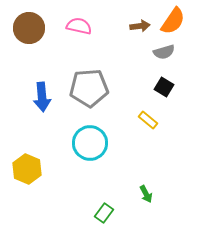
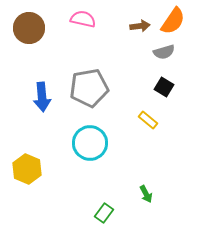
pink semicircle: moved 4 px right, 7 px up
gray pentagon: rotated 6 degrees counterclockwise
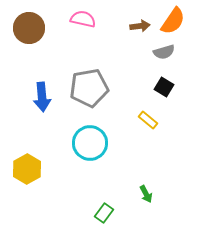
yellow hexagon: rotated 8 degrees clockwise
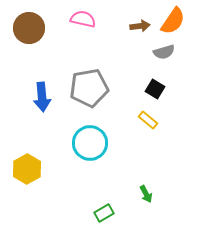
black square: moved 9 px left, 2 px down
green rectangle: rotated 24 degrees clockwise
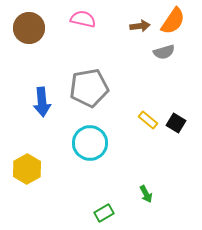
black square: moved 21 px right, 34 px down
blue arrow: moved 5 px down
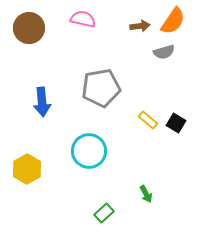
gray pentagon: moved 12 px right
cyan circle: moved 1 px left, 8 px down
green rectangle: rotated 12 degrees counterclockwise
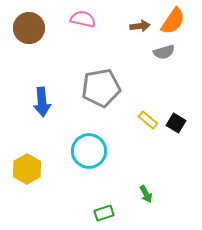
green rectangle: rotated 24 degrees clockwise
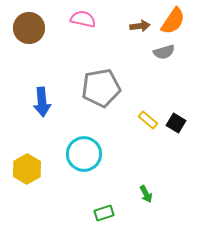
cyan circle: moved 5 px left, 3 px down
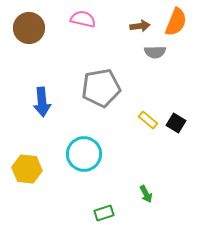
orange semicircle: moved 3 px right, 1 px down; rotated 12 degrees counterclockwise
gray semicircle: moved 9 px left; rotated 15 degrees clockwise
yellow hexagon: rotated 24 degrees counterclockwise
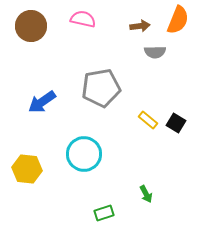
orange semicircle: moved 2 px right, 2 px up
brown circle: moved 2 px right, 2 px up
blue arrow: rotated 60 degrees clockwise
